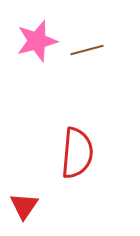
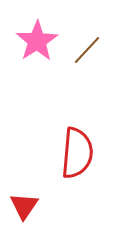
pink star: rotated 18 degrees counterclockwise
brown line: rotated 32 degrees counterclockwise
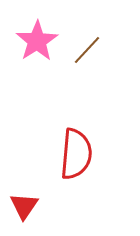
red semicircle: moved 1 px left, 1 px down
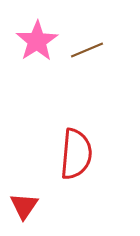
brown line: rotated 24 degrees clockwise
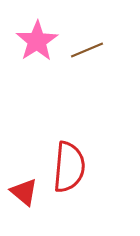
red semicircle: moved 7 px left, 13 px down
red triangle: moved 14 px up; rotated 24 degrees counterclockwise
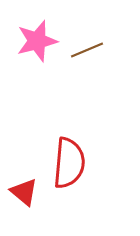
pink star: rotated 18 degrees clockwise
red semicircle: moved 4 px up
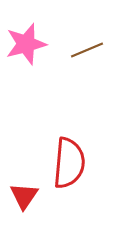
pink star: moved 11 px left, 3 px down
red triangle: moved 4 px down; rotated 24 degrees clockwise
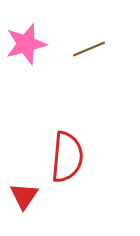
brown line: moved 2 px right, 1 px up
red semicircle: moved 2 px left, 6 px up
